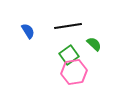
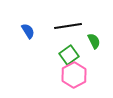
green semicircle: moved 3 px up; rotated 21 degrees clockwise
pink hexagon: moved 3 px down; rotated 20 degrees counterclockwise
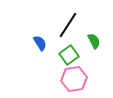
black line: moved 1 px up; rotated 48 degrees counterclockwise
blue semicircle: moved 12 px right, 12 px down
pink hexagon: moved 4 px down; rotated 20 degrees clockwise
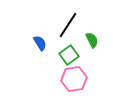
green semicircle: moved 2 px left, 1 px up
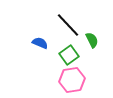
black line: rotated 76 degrees counterclockwise
blue semicircle: rotated 35 degrees counterclockwise
pink hexagon: moved 2 px left, 1 px down
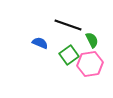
black line: rotated 28 degrees counterclockwise
pink hexagon: moved 18 px right, 16 px up
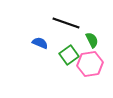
black line: moved 2 px left, 2 px up
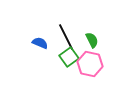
black line: moved 14 px down; rotated 44 degrees clockwise
green square: moved 2 px down
pink hexagon: rotated 20 degrees clockwise
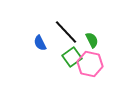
black line: moved 5 px up; rotated 16 degrees counterclockwise
blue semicircle: rotated 140 degrees counterclockwise
green square: moved 3 px right
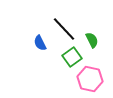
black line: moved 2 px left, 3 px up
pink hexagon: moved 15 px down
